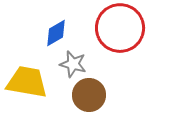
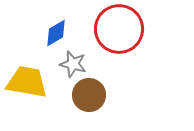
red circle: moved 1 px left, 1 px down
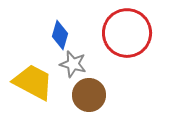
red circle: moved 8 px right, 4 px down
blue diamond: moved 4 px right, 2 px down; rotated 44 degrees counterclockwise
yellow trapezoid: moved 6 px right; rotated 18 degrees clockwise
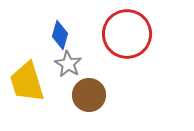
red circle: moved 1 px down
gray star: moved 5 px left; rotated 16 degrees clockwise
yellow trapezoid: moved 6 px left; rotated 135 degrees counterclockwise
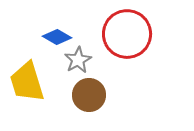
blue diamond: moved 3 px left, 2 px down; rotated 76 degrees counterclockwise
gray star: moved 10 px right, 4 px up; rotated 12 degrees clockwise
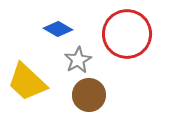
blue diamond: moved 1 px right, 8 px up
yellow trapezoid: rotated 30 degrees counterclockwise
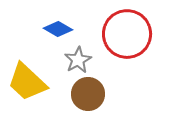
brown circle: moved 1 px left, 1 px up
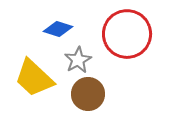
blue diamond: rotated 12 degrees counterclockwise
yellow trapezoid: moved 7 px right, 4 px up
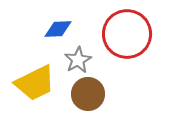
blue diamond: rotated 20 degrees counterclockwise
yellow trapezoid: moved 1 px right, 5 px down; rotated 69 degrees counterclockwise
